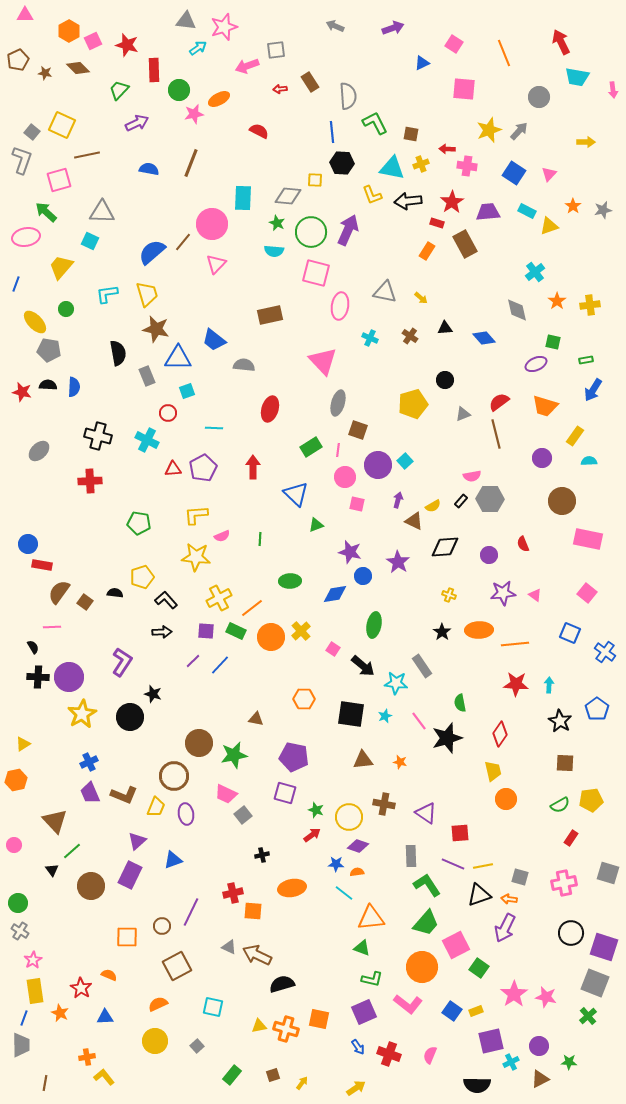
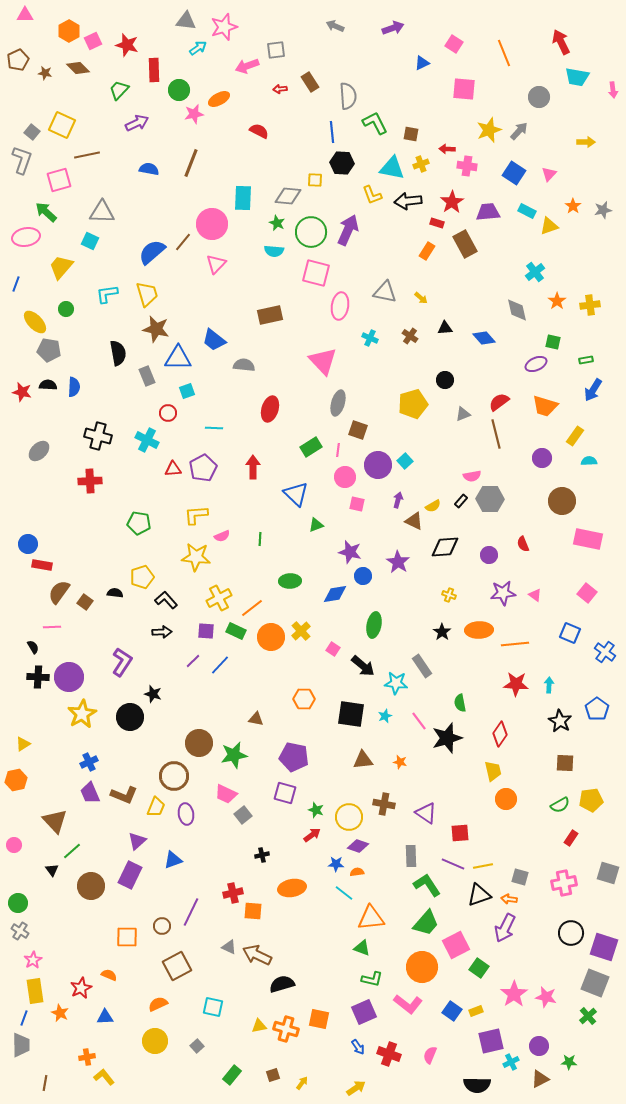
red star at (81, 988): rotated 15 degrees clockwise
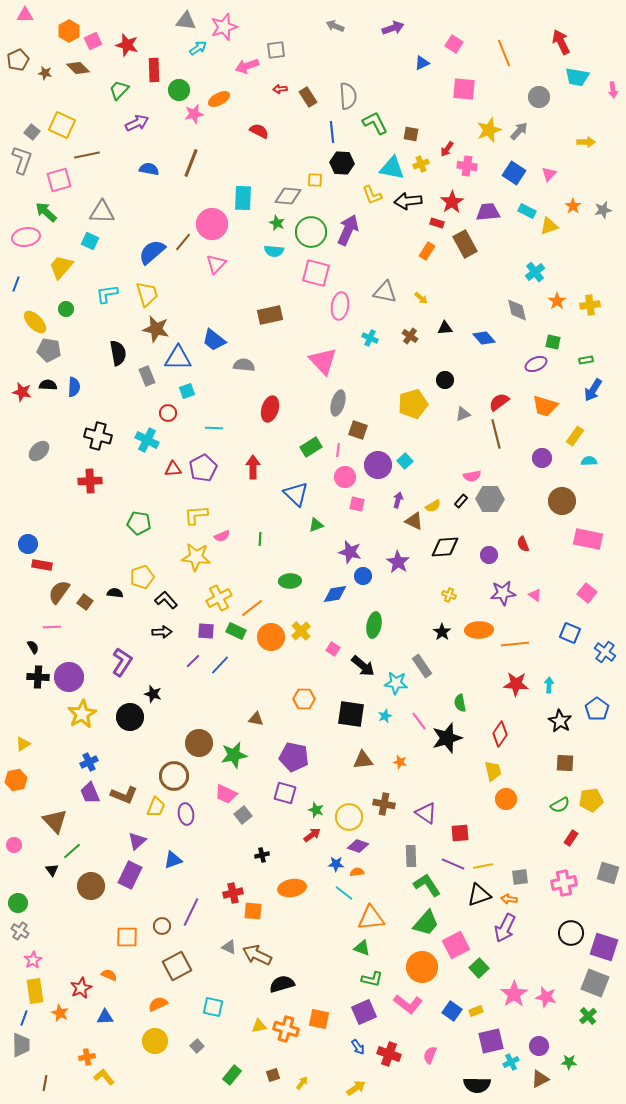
brown rectangle at (310, 82): moved 2 px left, 15 px down
red arrow at (447, 149): rotated 56 degrees counterclockwise
gray square at (520, 877): rotated 24 degrees counterclockwise
green square at (479, 968): rotated 12 degrees clockwise
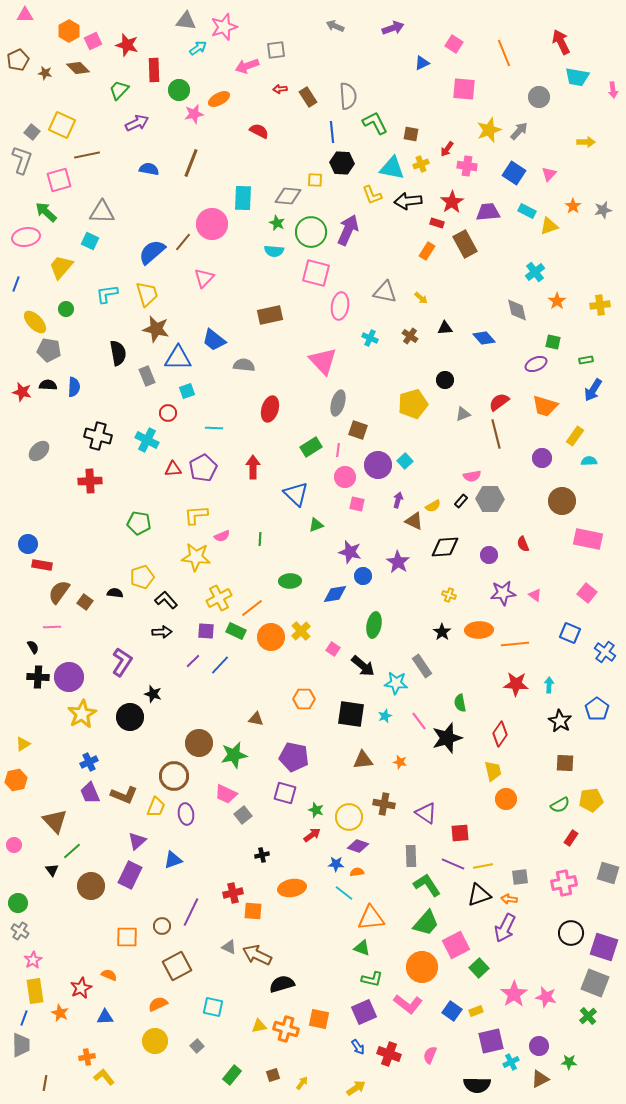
pink triangle at (216, 264): moved 12 px left, 14 px down
yellow cross at (590, 305): moved 10 px right
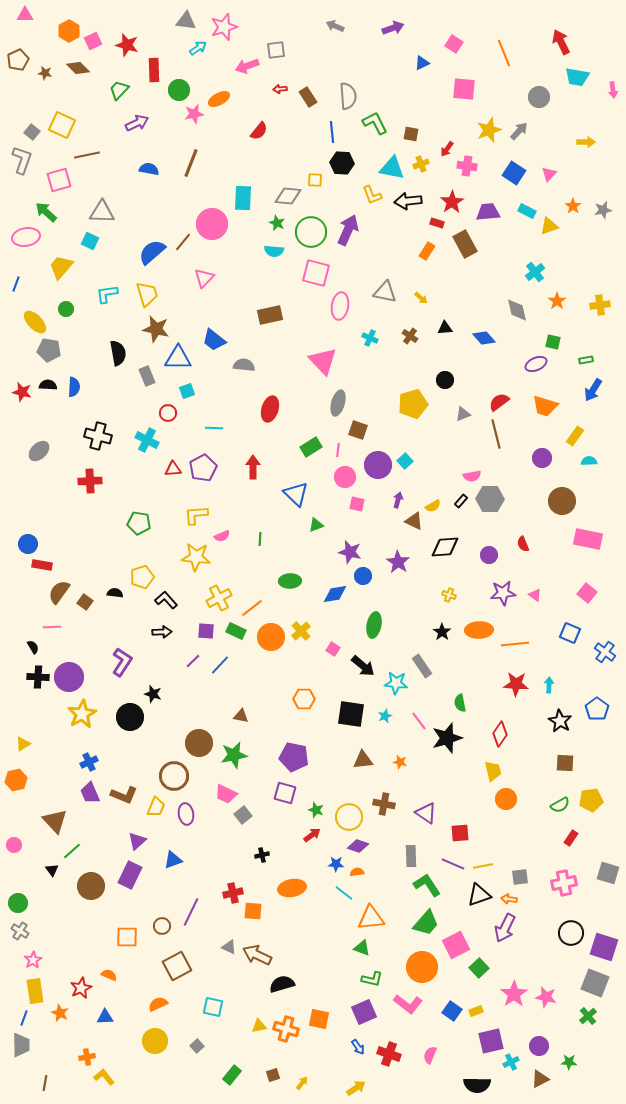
red semicircle at (259, 131): rotated 102 degrees clockwise
brown triangle at (256, 719): moved 15 px left, 3 px up
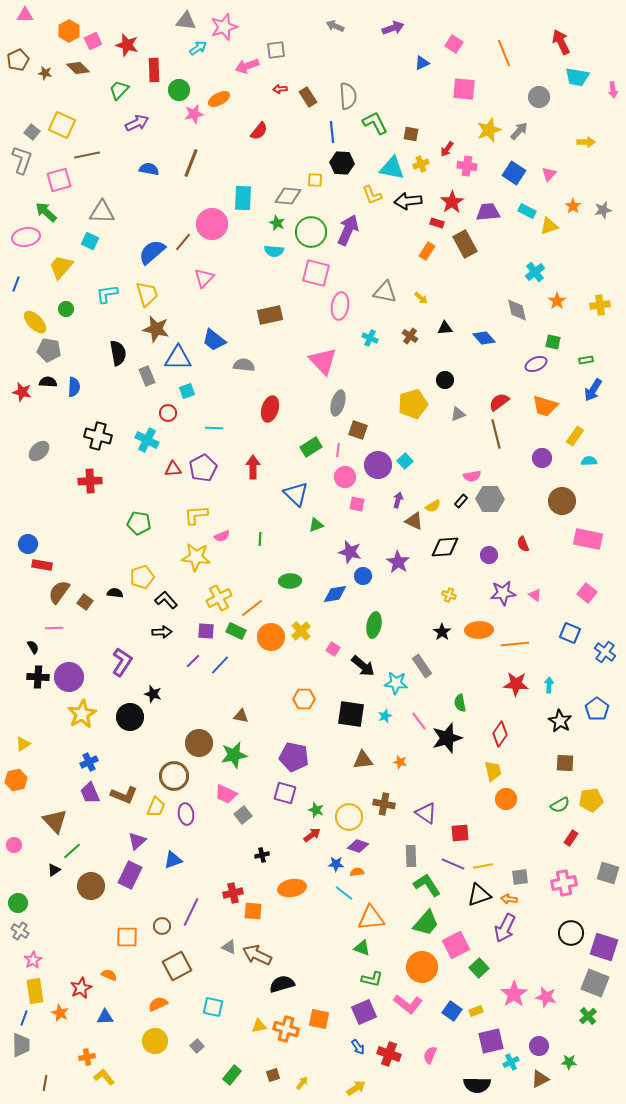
black semicircle at (48, 385): moved 3 px up
gray triangle at (463, 414): moved 5 px left
pink line at (52, 627): moved 2 px right, 1 px down
black triangle at (52, 870): moved 2 px right; rotated 32 degrees clockwise
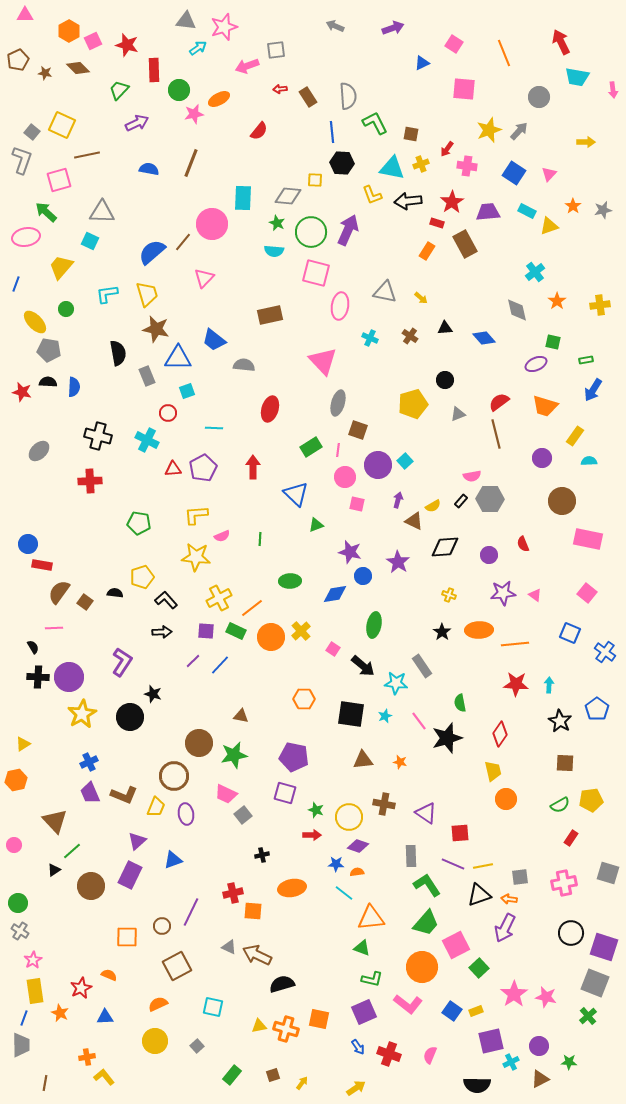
red arrow at (312, 835): rotated 36 degrees clockwise
